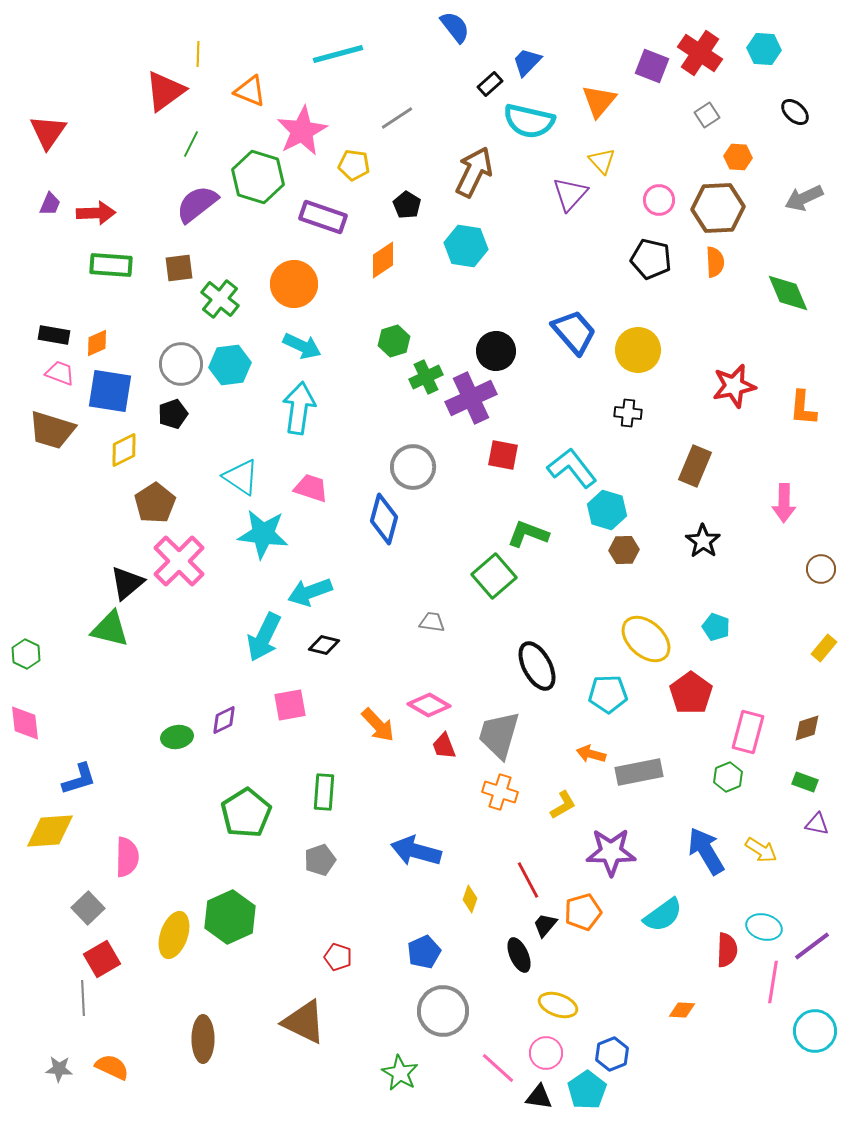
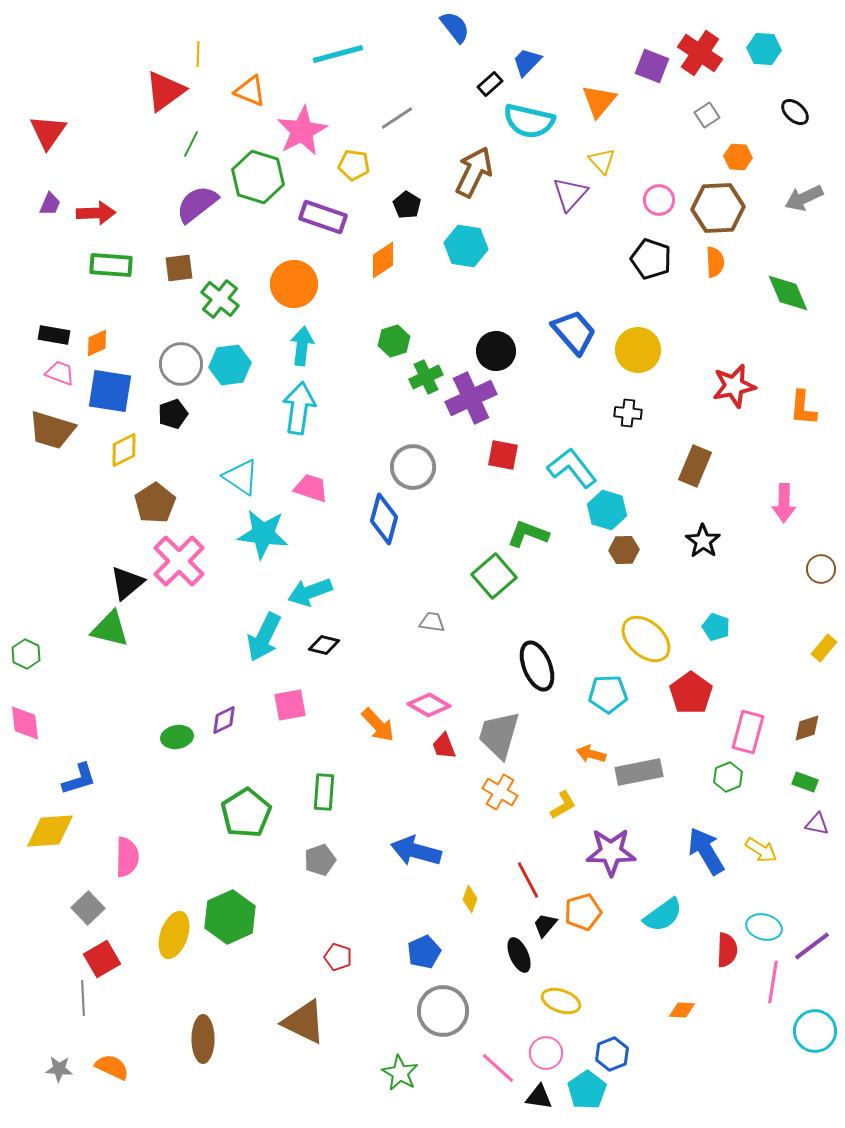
black pentagon at (651, 259): rotated 6 degrees clockwise
cyan arrow at (302, 346): rotated 108 degrees counterclockwise
black ellipse at (537, 666): rotated 6 degrees clockwise
orange cross at (500, 792): rotated 12 degrees clockwise
yellow ellipse at (558, 1005): moved 3 px right, 4 px up
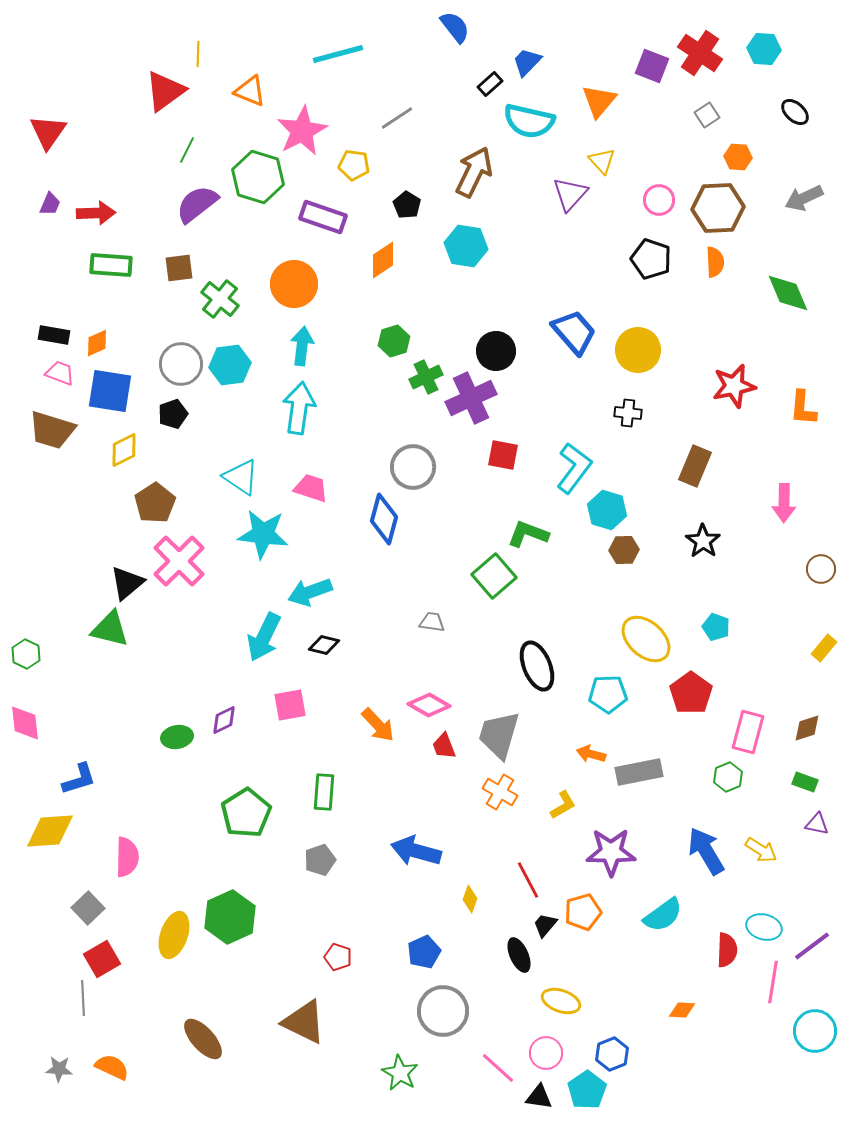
green line at (191, 144): moved 4 px left, 6 px down
cyan L-shape at (572, 468): moved 2 px right; rotated 75 degrees clockwise
brown ellipse at (203, 1039): rotated 42 degrees counterclockwise
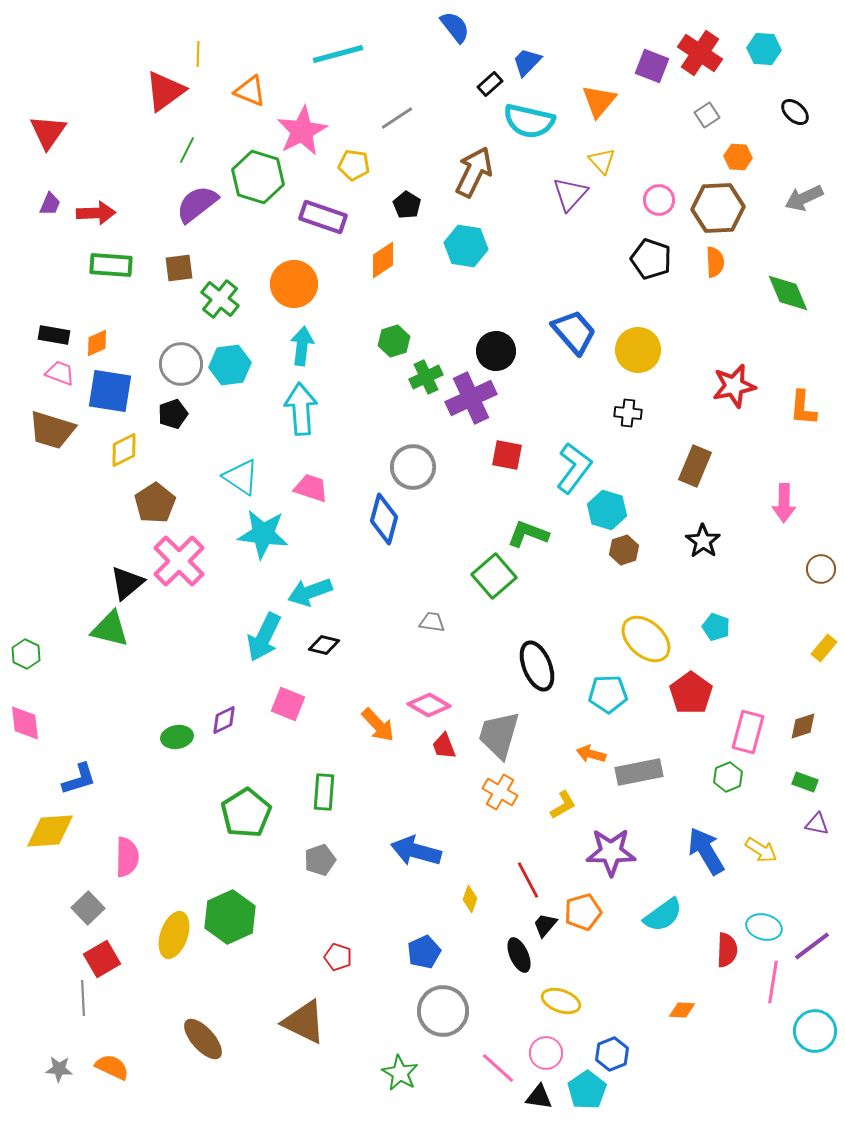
cyan arrow at (299, 408): moved 2 px right, 1 px down; rotated 12 degrees counterclockwise
red square at (503, 455): moved 4 px right
brown hexagon at (624, 550): rotated 16 degrees counterclockwise
pink square at (290, 705): moved 2 px left, 1 px up; rotated 32 degrees clockwise
brown diamond at (807, 728): moved 4 px left, 2 px up
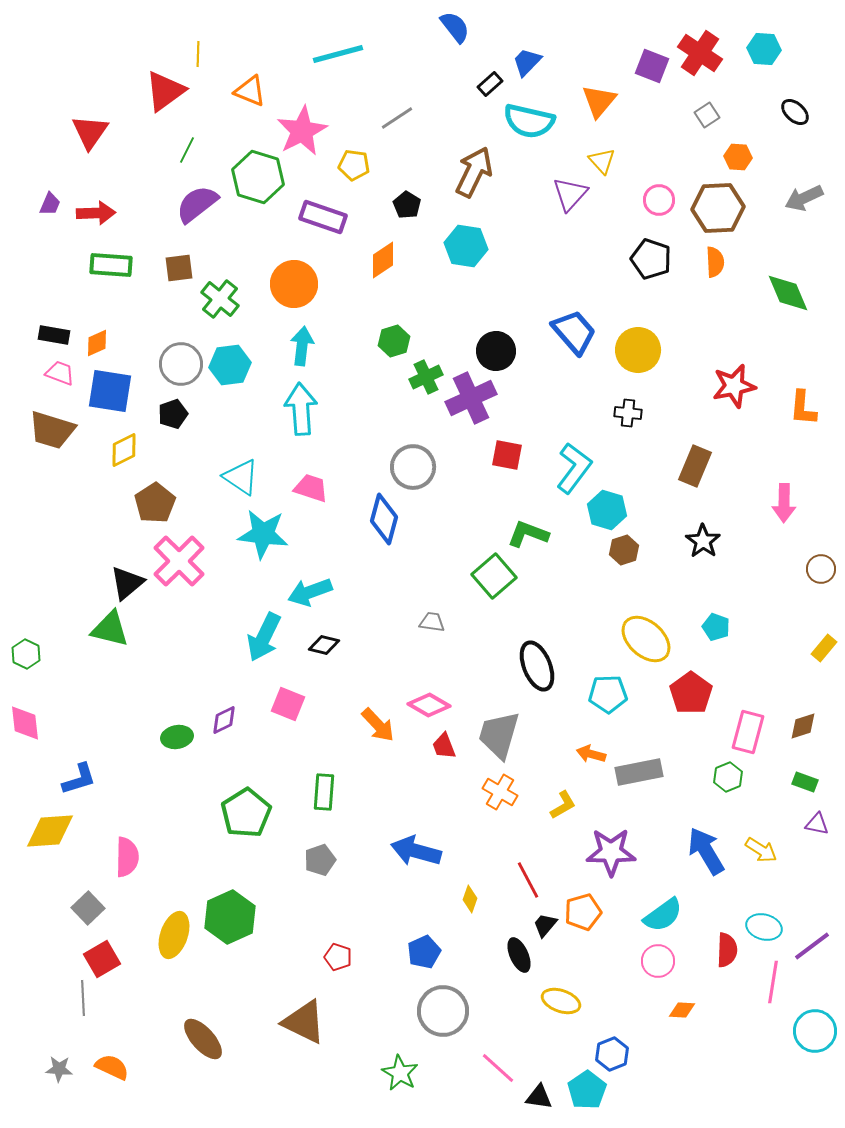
red triangle at (48, 132): moved 42 px right
pink circle at (546, 1053): moved 112 px right, 92 px up
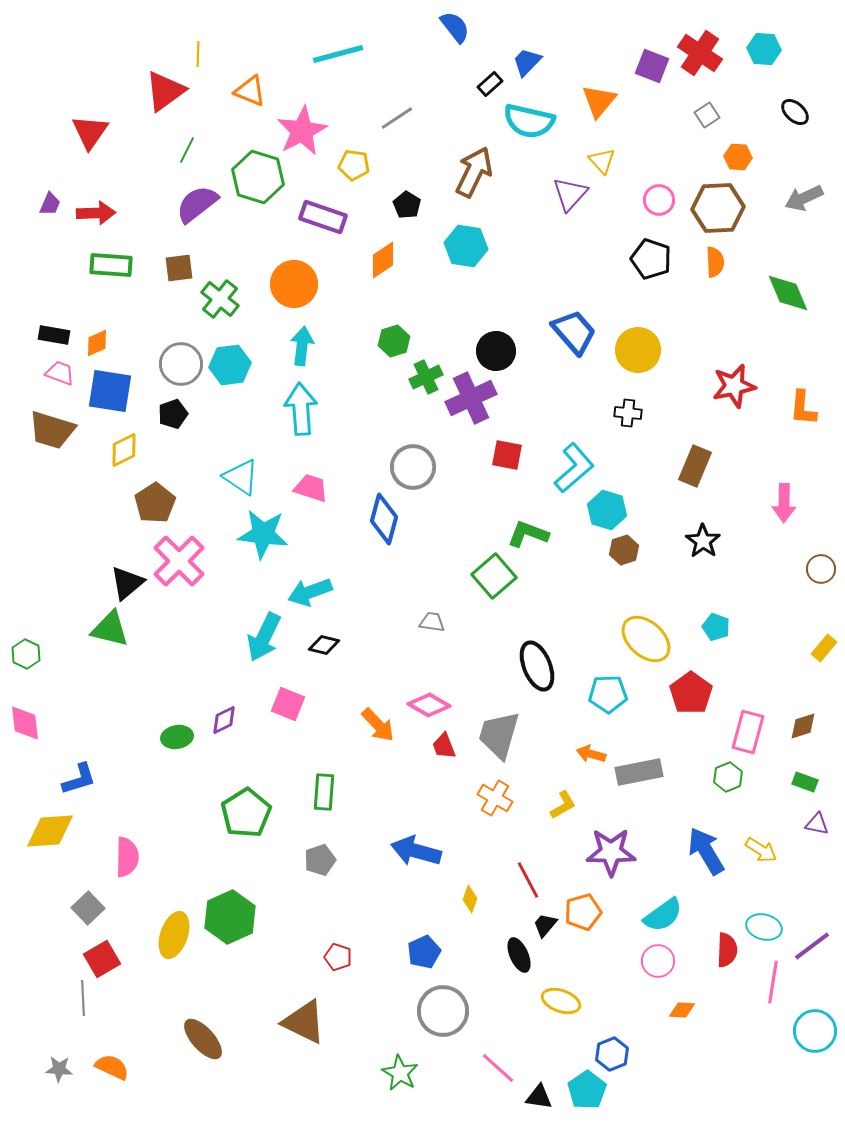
cyan L-shape at (574, 468): rotated 12 degrees clockwise
orange cross at (500, 792): moved 5 px left, 6 px down
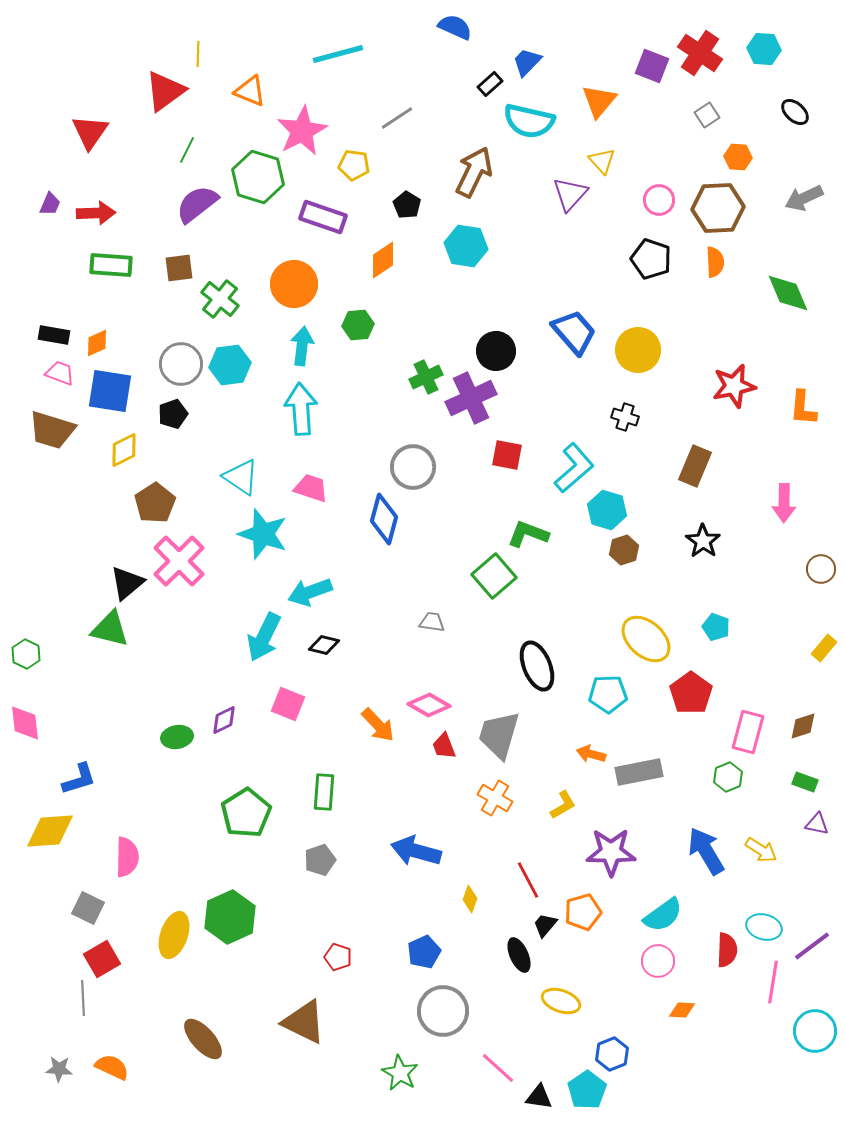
blue semicircle at (455, 27): rotated 28 degrees counterclockwise
green hexagon at (394, 341): moved 36 px left, 16 px up; rotated 12 degrees clockwise
black cross at (628, 413): moved 3 px left, 4 px down; rotated 12 degrees clockwise
cyan star at (263, 534): rotated 12 degrees clockwise
gray square at (88, 908): rotated 20 degrees counterclockwise
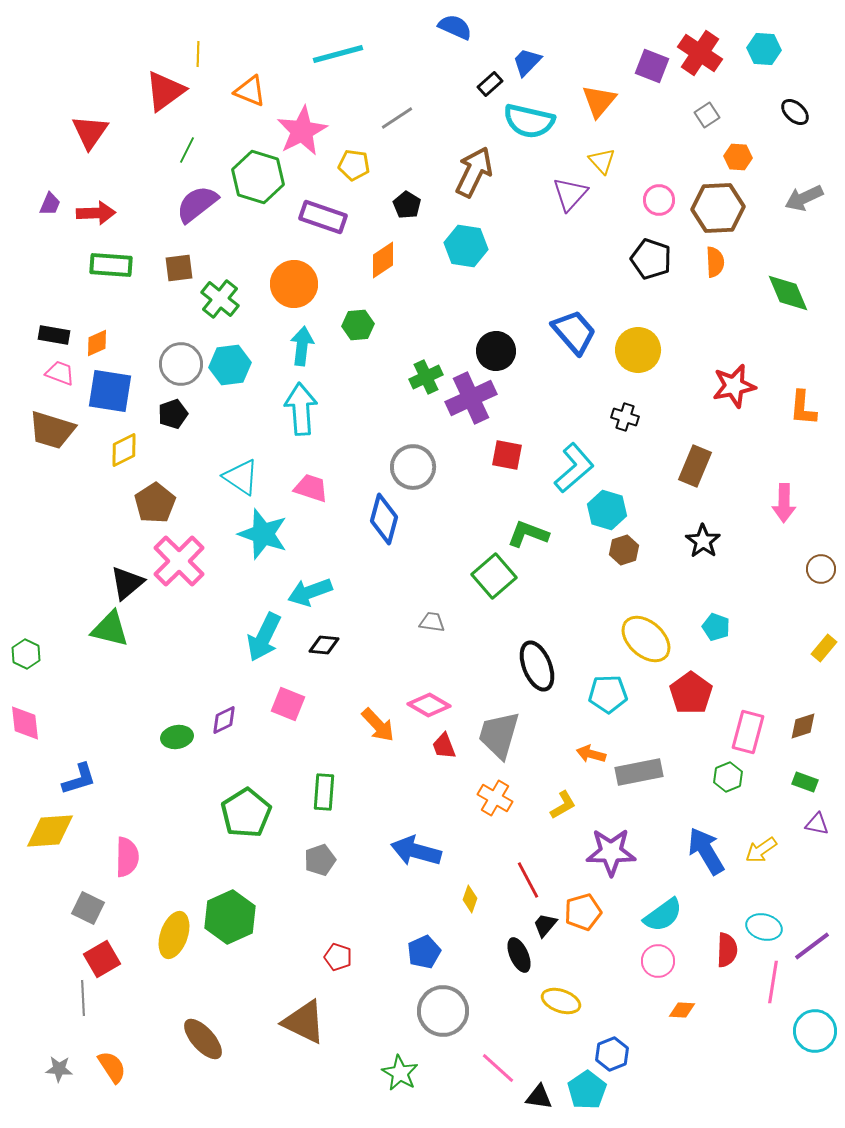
black diamond at (324, 645): rotated 8 degrees counterclockwise
yellow arrow at (761, 850): rotated 112 degrees clockwise
orange semicircle at (112, 1067): rotated 32 degrees clockwise
